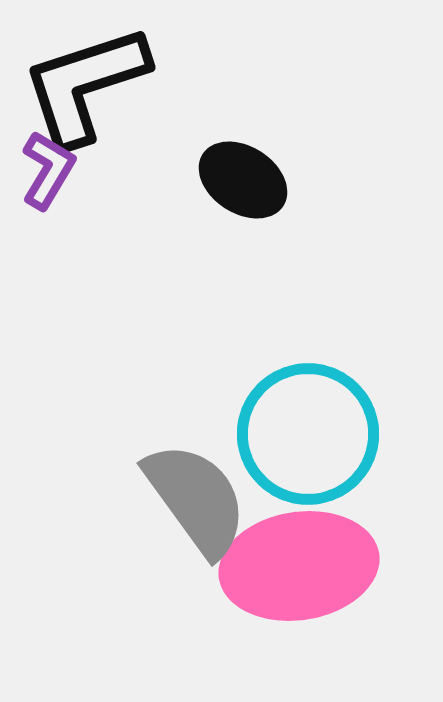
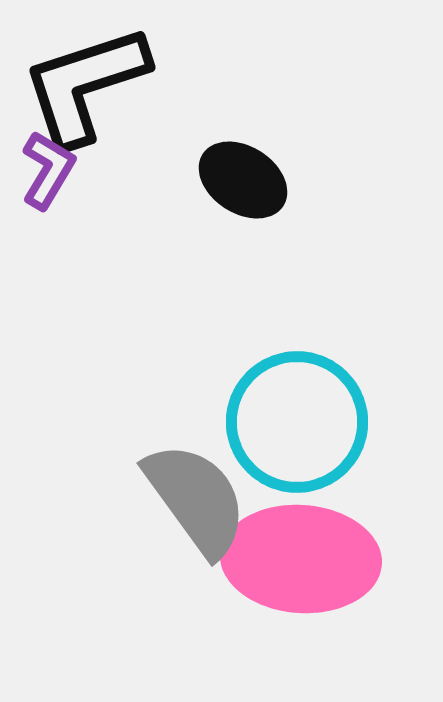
cyan circle: moved 11 px left, 12 px up
pink ellipse: moved 2 px right, 7 px up; rotated 13 degrees clockwise
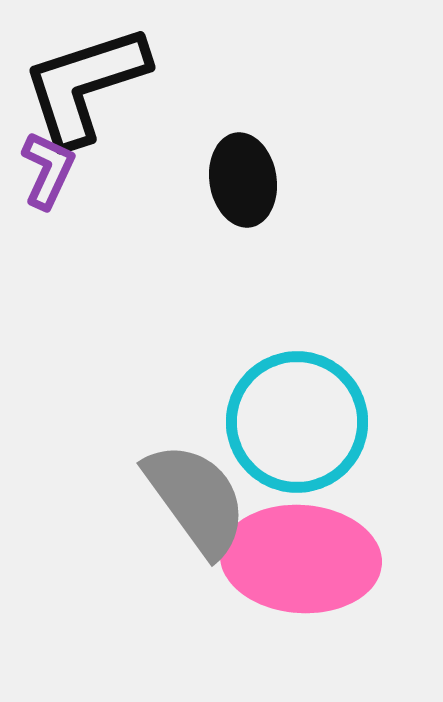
purple L-shape: rotated 6 degrees counterclockwise
black ellipse: rotated 48 degrees clockwise
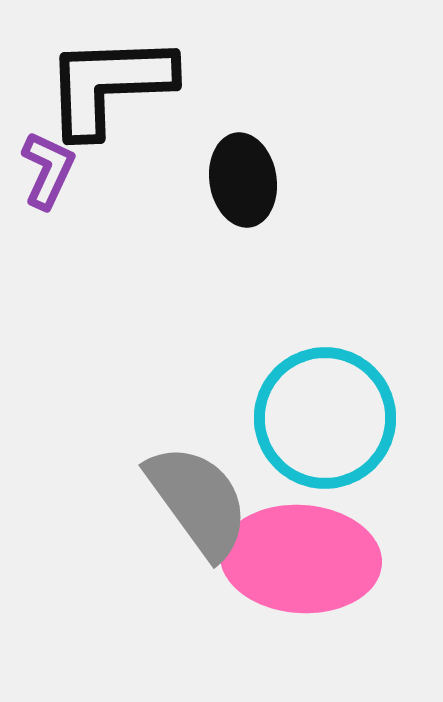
black L-shape: moved 24 px right; rotated 16 degrees clockwise
cyan circle: moved 28 px right, 4 px up
gray semicircle: moved 2 px right, 2 px down
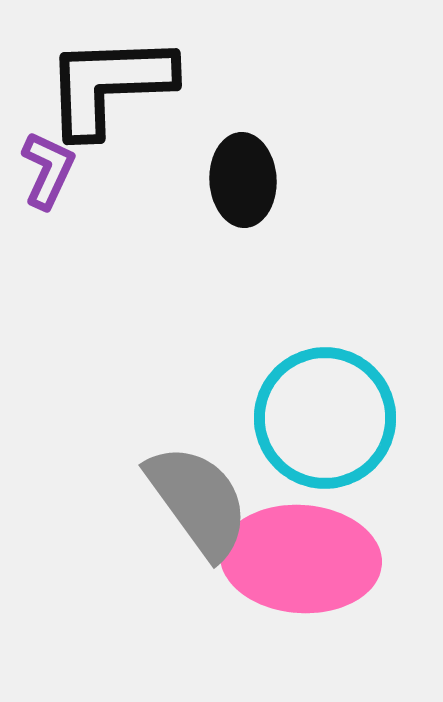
black ellipse: rotated 6 degrees clockwise
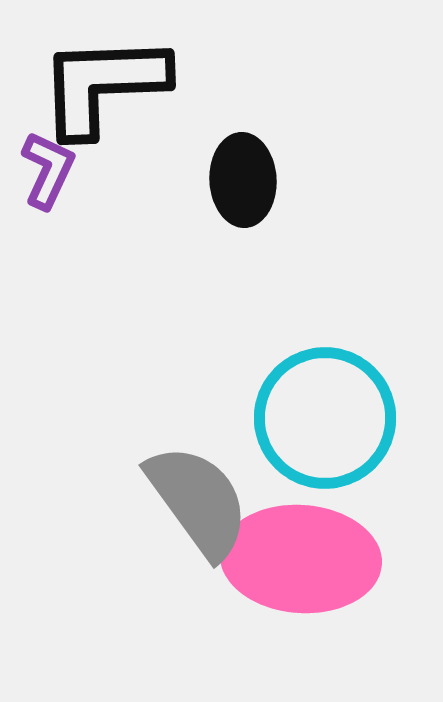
black L-shape: moved 6 px left
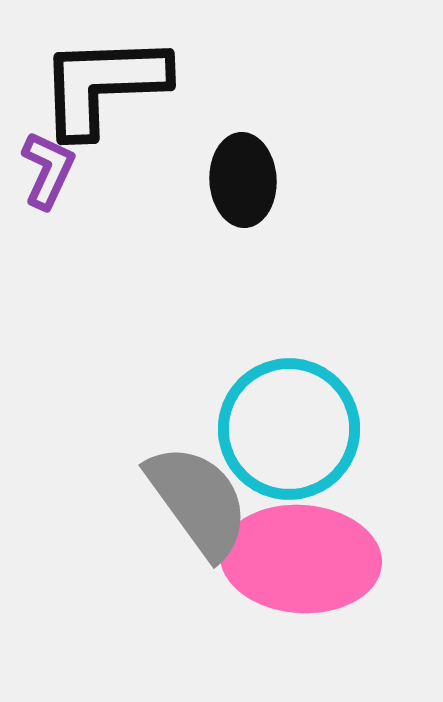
cyan circle: moved 36 px left, 11 px down
